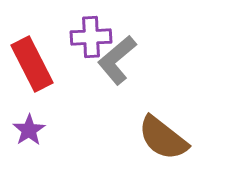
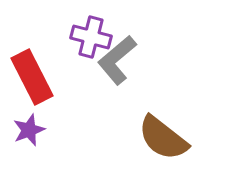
purple cross: rotated 18 degrees clockwise
red rectangle: moved 13 px down
purple star: rotated 12 degrees clockwise
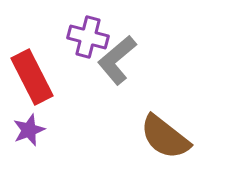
purple cross: moved 3 px left
brown semicircle: moved 2 px right, 1 px up
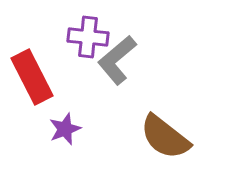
purple cross: rotated 9 degrees counterclockwise
purple star: moved 36 px right, 1 px up
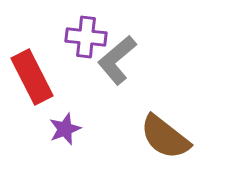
purple cross: moved 2 px left
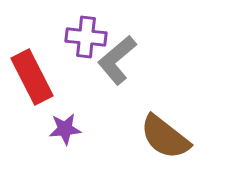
purple star: rotated 16 degrees clockwise
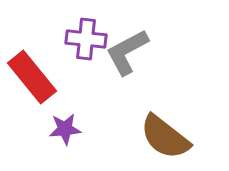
purple cross: moved 2 px down
gray L-shape: moved 10 px right, 8 px up; rotated 12 degrees clockwise
red rectangle: rotated 12 degrees counterclockwise
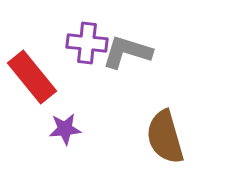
purple cross: moved 1 px right, 4 px down
gray L-shape: rotated 45 degrees clockwise
brown semicircle: rotated 36 degrees clockwise
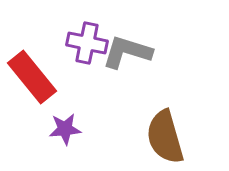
purple cross: rotated 6 degrees clockwise
